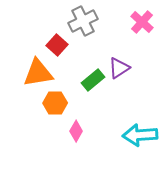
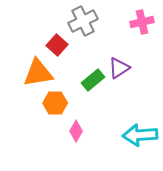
pink cross: rotated 35 degrees clockwise
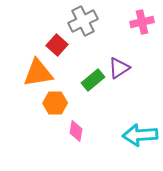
pink diamond: rotated 20 degrees counterclockwise
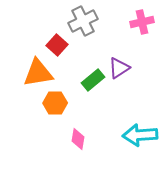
pink diamond: moved 2 px right, 8 px down
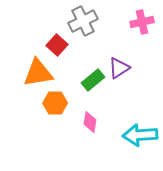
pink diamond: moved 12 px right, 17 px up
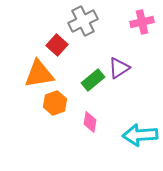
orange triangle: moved 1 px right, 1 px down
orange hexagon: rotated 20 degrees counterclockwise
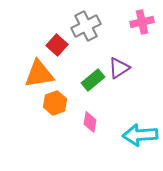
gray cross: moved 3 px right, 5 px down
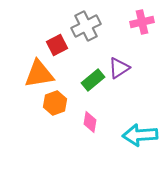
red square: rotated 20 degrees clockwise
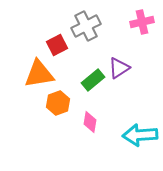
orange hexagon: moved 3 px right
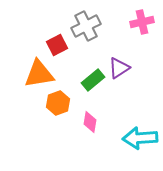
cyan arrow: moved 3 px down
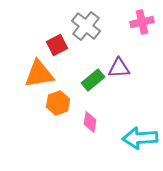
gray cross: rotated 24 degrees counterclockwise
purple triangle: rotated 30 degrees clockwise
